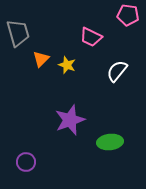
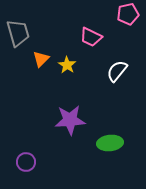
pink pentagon: moved 1 px up; rotated 20 degrees counterclockwise
yellow star: rotated 12 degrees clockwise
purple star: rotated 16 degrees clockwise
green ellipse: moved 1 px down
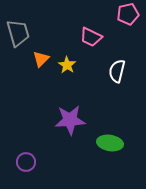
white semicircle: rotated 25 degrees counterclockwise
green ellipse: rotated 15 degrees clockwise
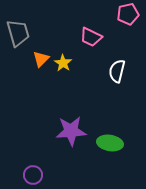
yellow star: moved 4 px left, 2 px up
purple star: moved 1 px right, 11 px down
purple circle: moved 7 px right, 13 px down
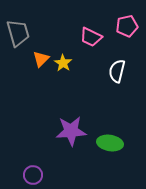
pink pentagon: moved 1 px left, 12 px down
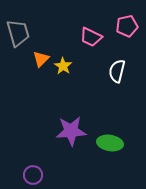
yellow star: moved 3 px down
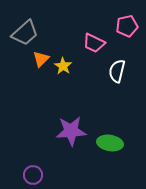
gray trapezoid: moved 7 px right; rotated 64 degrees clockwise
pink trapezoid: moved 3 px right, 6 px down
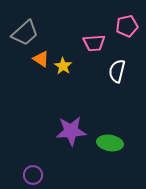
pink trapezoid: rotated 30 degrees counterclockwise
orange triangle: rotated 42 degrees counterclockwise
